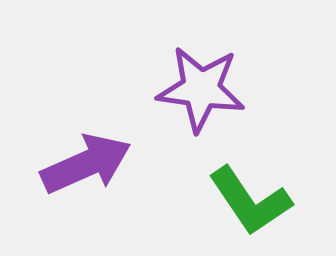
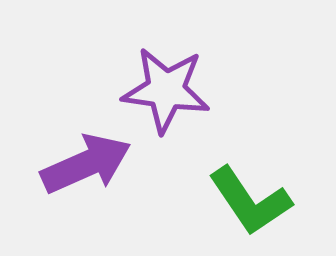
purple star: moved 35 px left, 1 px down
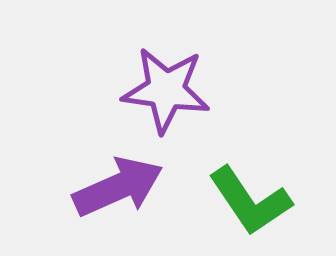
purple arrow: moved 32 px right, 23 px down
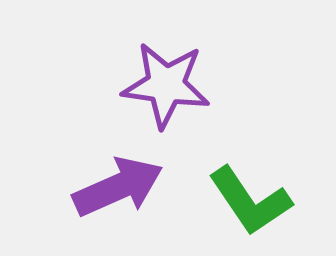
purple star: moved 5 px up
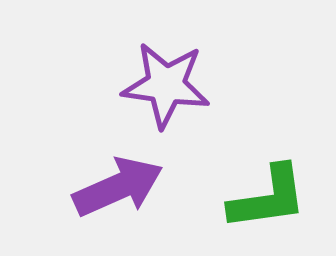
green L-shape: moved 18 px right, 3 px up; rotated 64 degrees counterclockwise
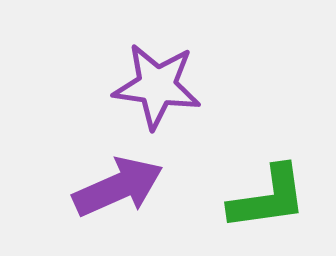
purple star: moved 9 px left, 1 px down
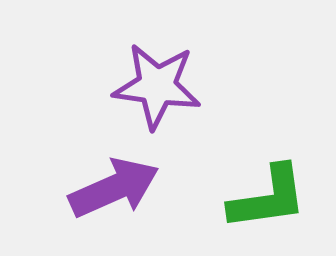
purple arrow: moved 4 px left, 1 px down
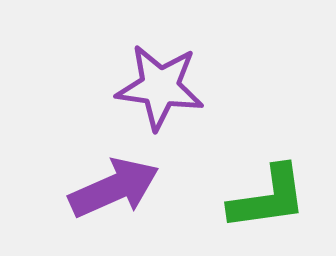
purple star: moved 3 px right, 1 px down
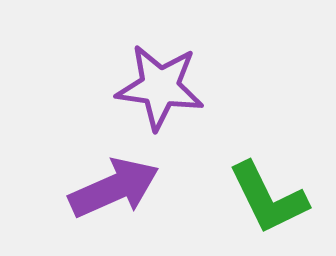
green L-shape: rotated 72 degrees clockwise
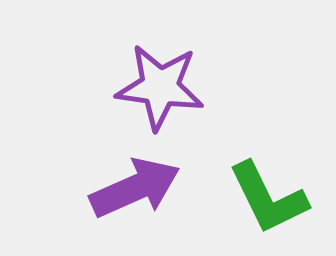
purple arrow: moved 21 px right
